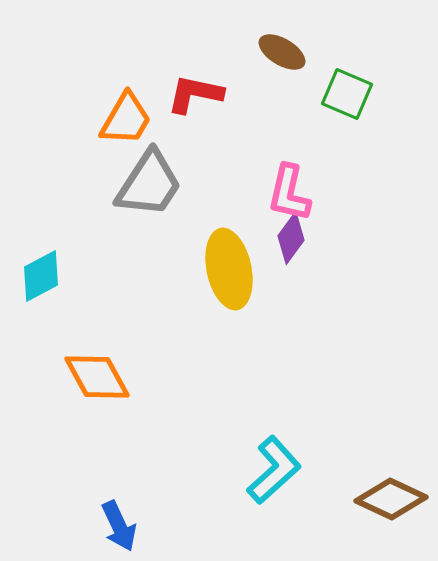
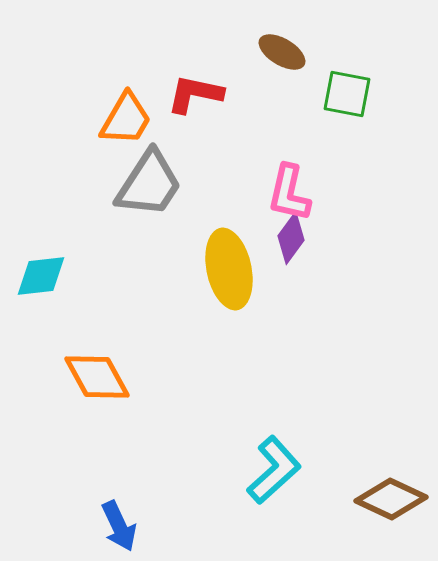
green square: rotated 12 degrees counterclockwise
cyan diamond: rotated 22 degrees clockwise
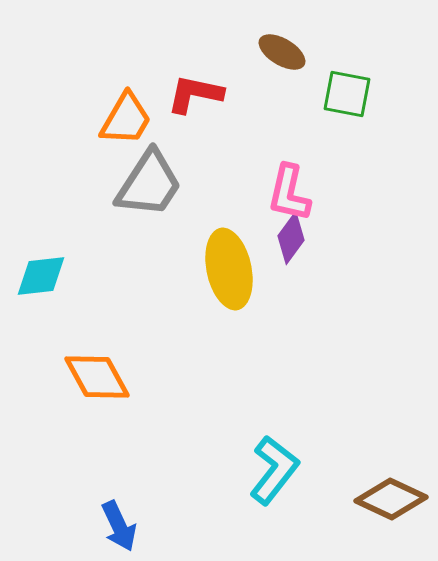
cyan L-shape: rotated 10 degrees counterclockwise
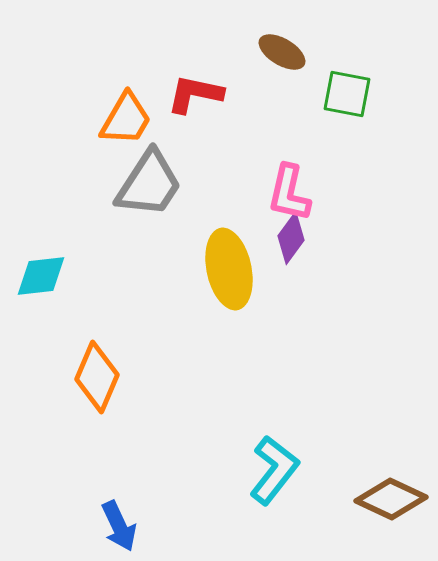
orange diamond: rotated 52 degrees clockwise
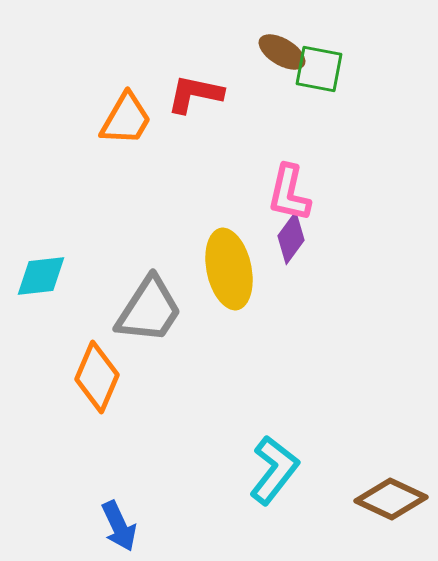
green square: moved 28 px left, 25 px up
gray trapezoid: moved 126 px down
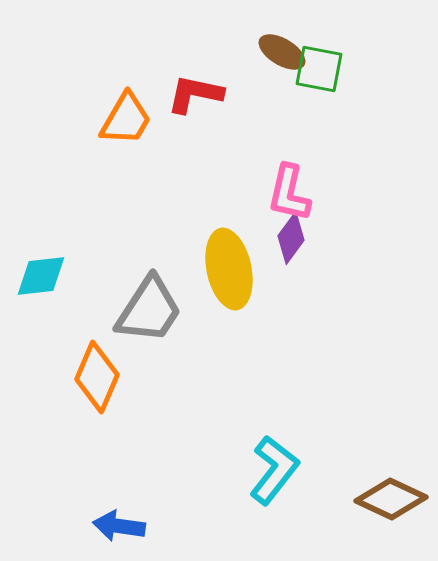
blue arrow: rotated 123 degrees clockwise
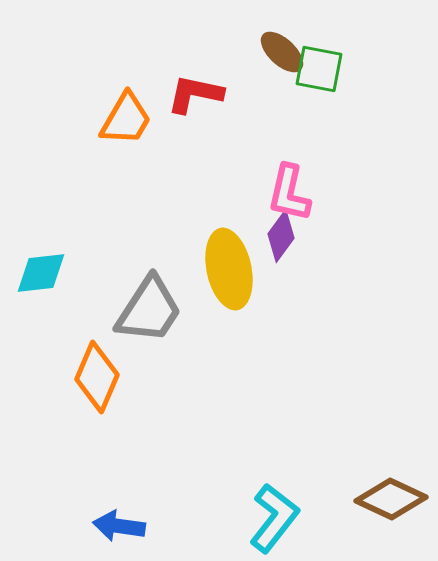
brown ellipse: rotated 12 degrees clockwise
purple diamond: moved 10 px left, 2 px up
cyan diamond: moved 3 px up
cyan L-shape: moved 48 px down
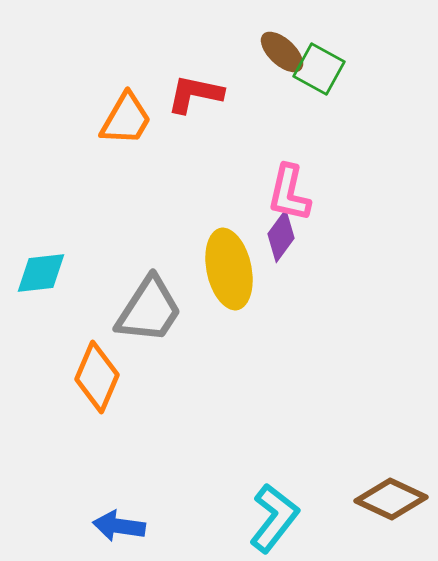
green square: rotated 18 degrees clockwise
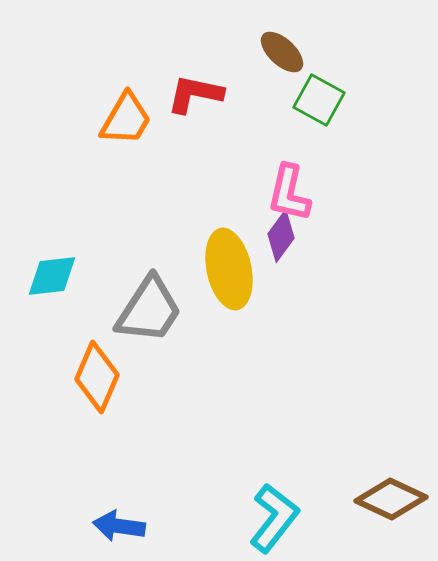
green square: moved 31 px down
cyan diamond: moved 11 px right, 3 px down
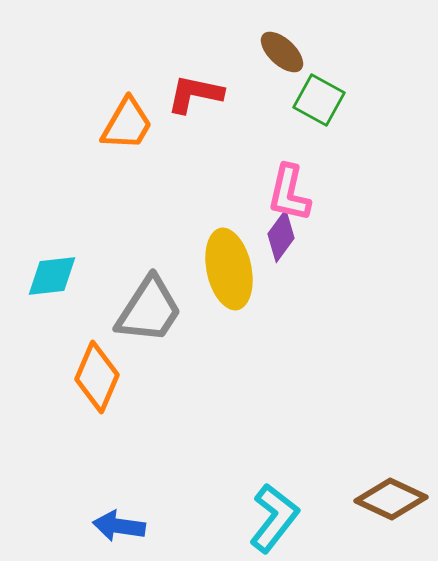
orange trapezoid: moved 1 px right, 5 px down
